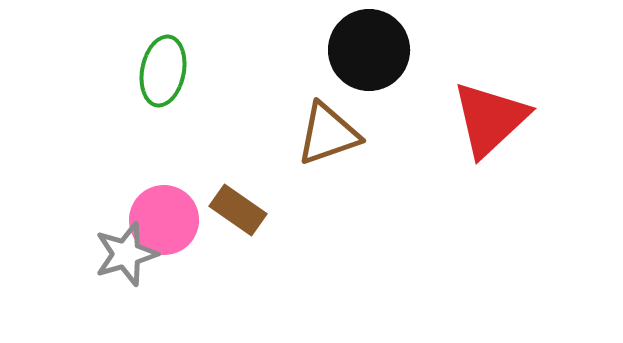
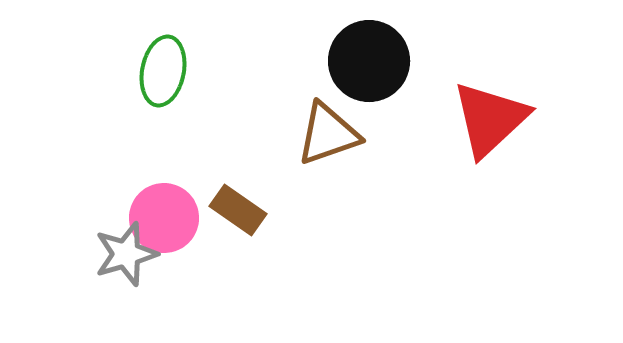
black circle: moved 11 px down
pink circle: moved 2 px up
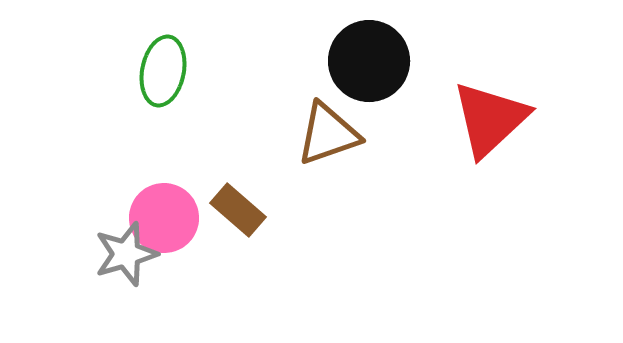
brown rectangle: rotated 6 degrees clockwise
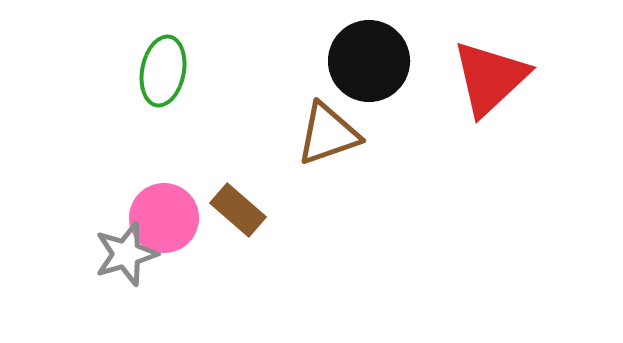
red triangle: moved 41 px up
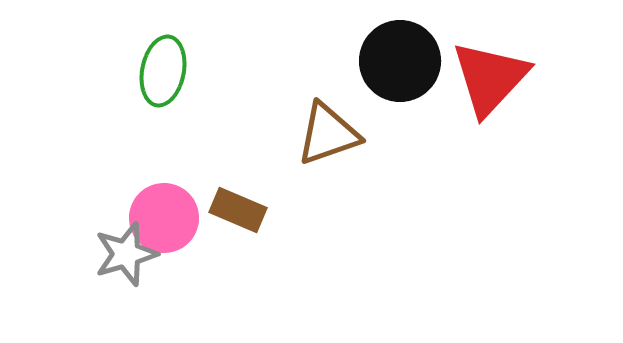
black circle: moved 31 px right
red triangle: rotated 4 degrees counterclockwise
brown rectangle: rotated 18 degrees counterclockwise
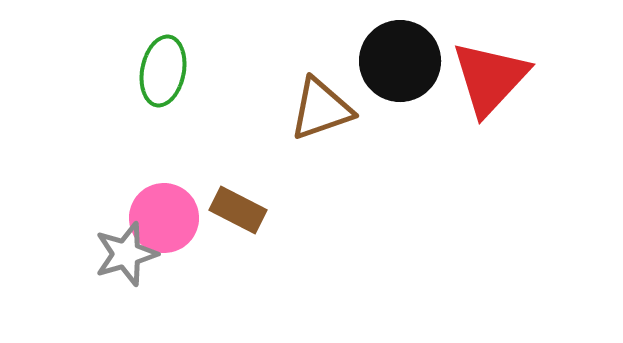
brown triangle: moved 7 px left, 25 px up
brown rectangle: rotated 4 degrees clockwise
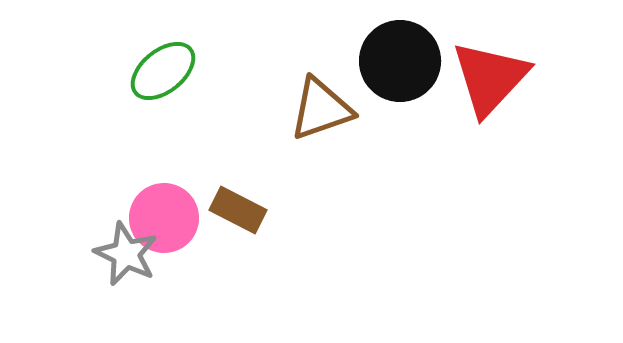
green ellipse: rotated 40 degrees clockwise
gray star: rotated 30 degrees counterclockwise
